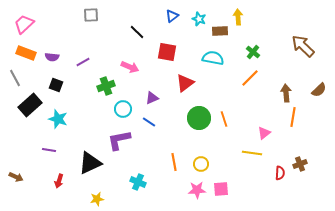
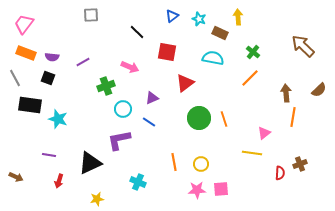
pink trapezoid at (24, 24): rotated 10 degrees counterclockwise
brown rectangle at (220, 31): moved 2 px down; rotated 28 degrees clockwise
black square at (56, 85): moved 8 px left, 7 px up
black rectangle at (30, 105): rotated 50 degrees clockwise
purple line at (49, 150): moved 5 px down
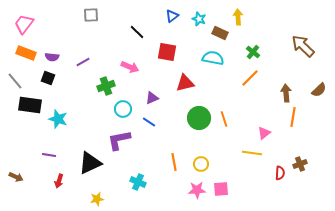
gray line at (15, 78): moved 3 px down; rotated 12 degrees counterclockwise
red triangle at (185, 83): rotated 24 degrees clockwise
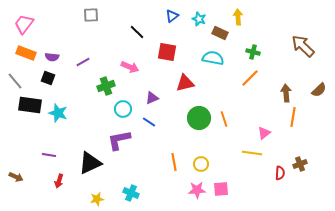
green cross at (253, 52): rotated 24 degrees counterclockwise
cyan star at (58, 119): moved 6 px up
cyan cross at (138, 182): moved 7 px left, 11 px down
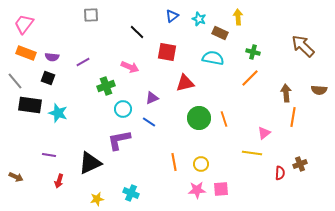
brown semicircle at (319, 90): rotated 49 degrees clockwise
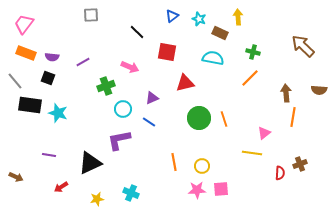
yellow circle at (201, 164): moved 1 px right, 2 px down
red arrow at (59, 181): moved 2 px right, 6 px down; rotated 40 degrees clockwise
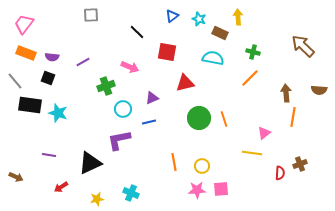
blue line at (149, 122): rotated 48 degrees counterclockwise
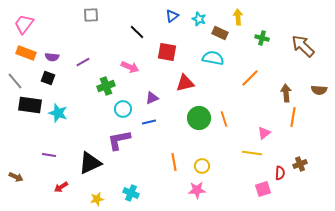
green cross at (253, 52): moved 9 px right, 14 px up
pink square at (221, 189): moved 42 px right; rotated 14 degrees counterclockwise
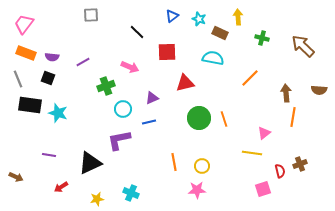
red square at (167, 52): rotated 12 degrees counterclockwise
gray line at (15, 81): moved 3 px right, 2 px up; rotated 18 degrees clockwise
red semicircle at (280, 173): moved 2 px up; rotated 16 degrees counterclockwise
